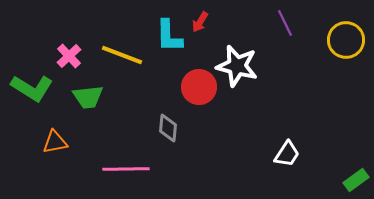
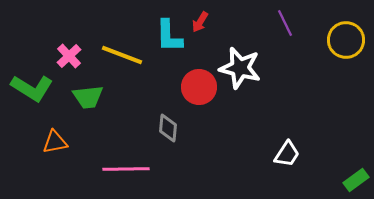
white star: moved 3 px right, 2 px down
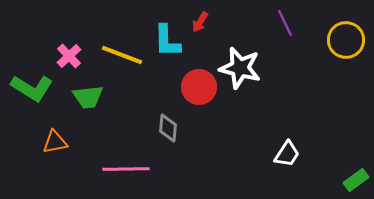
cyan L-shape: moved 2 px left, 5 px down
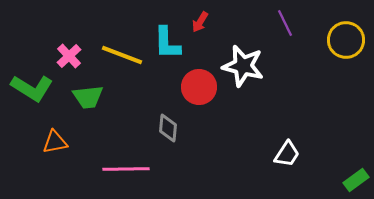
cyan L-shape: moved 2 px down
white star: moved 3 px right, 2 px up
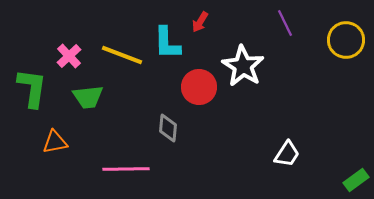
white star: rotated 18 degrees clockwise
green L-shape: rotated 114 degrees counterclockwise
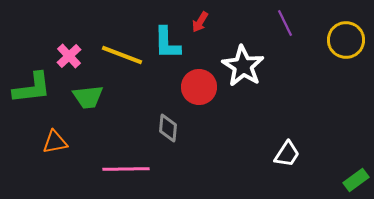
green L-shape: rotated 75 degrees clockwise
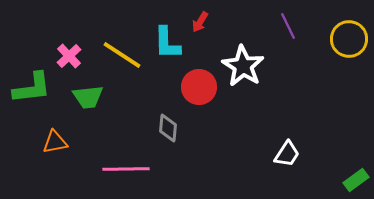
purple line: moved 3 px right, 3 px down
yellow circle: moved 3 px right, 1 px up
yellow line: rotated 12 degrees clockwise
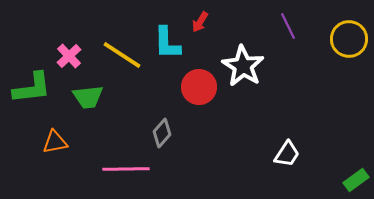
gray diamond: moved 6 px left, 5 px down; rotated 36 degrees clockwise
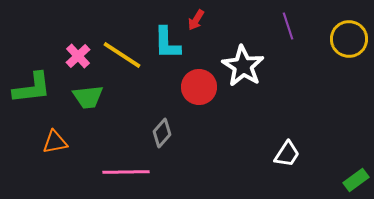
red arrow: moved 4 px left, 2 px up
purple line: rotated 8 degrees clockwise
pink cross: moved 9 px right
pink line: moved 3 px down
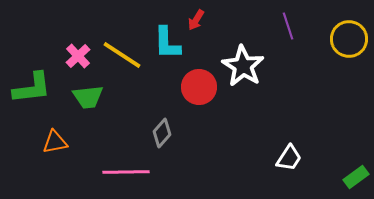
white trapezoid: moved 2 px right, 4 px down
green rectangle: moved 3 px up
